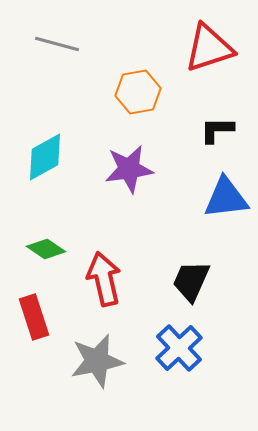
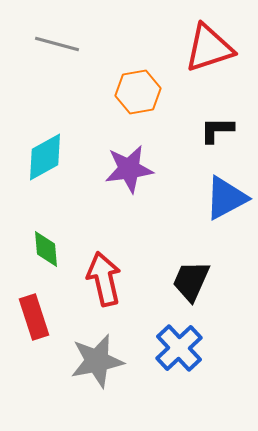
blue triangle: rotated 21 degrees counterclockwise
green diamond: rotated 51 degrees clockwise
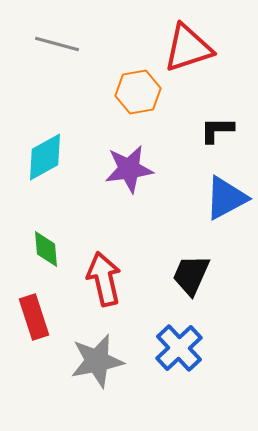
red triangle: moved 21 px left
black trapezoid: moved 6 px up
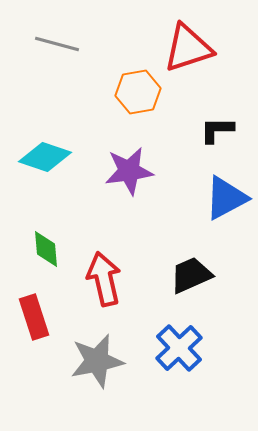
cyan diamond: rotated 48 degrees clockwise
purple star: moved 2 px down
black trapezoid: rotated 42 degrees clockwise
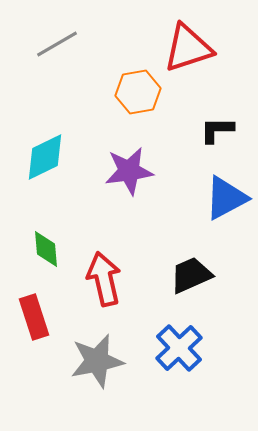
gray line: rotated 45 degrees counterclockwise
cyan diamond: rotated 45 degrees counterclockwise
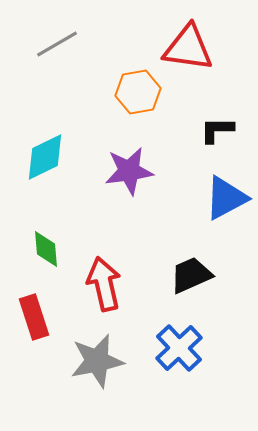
red triangle: rotated 26 degrees clockwise
red arrow: moved 5 px down
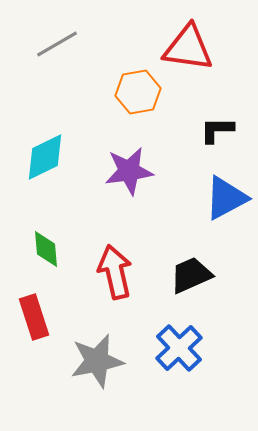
red arrow: moved 11 px right, 12 px up
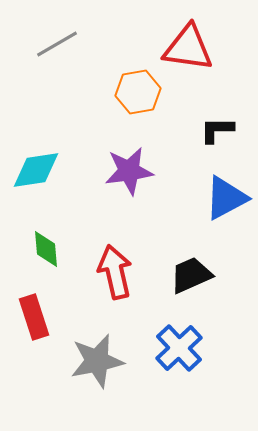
cyan diamond: moved 9 px left, 13 px down; rotated 18 degrees clockwise
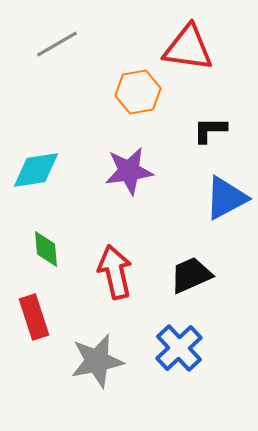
black L-shape: moved 7 px left
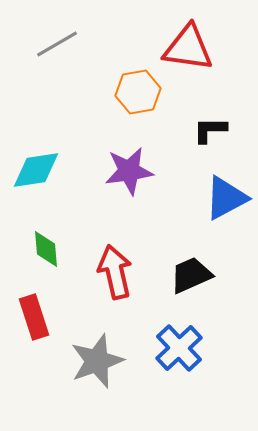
gray star: rotated 8 degrees counterclockwise
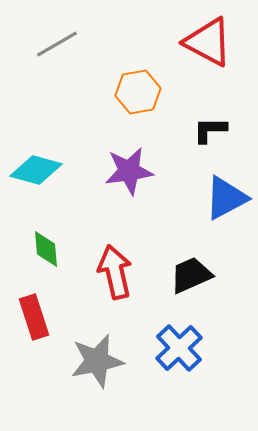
red triangle: moved 20 px right, 6 px up; rotated 20 degrees clockwise
cyan diamond: rotated 24 degrees clockwise
gray star: rotated 8 degrees clockwise
